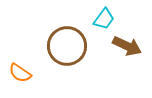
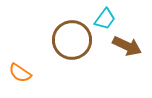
cyan trapezoid: moved 1 px right
brown circle: moved 5 px right, 6 px up
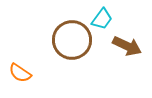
cyan trapezoid: moved 3 px left
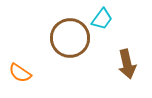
brown circle: moved 2 px left, 2 px up
brown arrow: moved 18 px down; rotated 52 degrees clockwise
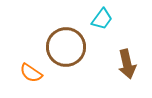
brown circle: moved 4 px left, 9 px down
orange semicircle: moved 11 px right
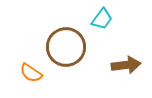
brown arrow: moved 1 px left, 1 px down; rotated 84 degrees counterclockwise
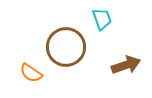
cyan trapezoid: rotated 55 degrees counterclockwise
brown arrow: rotated 12 degrees counterclockwise
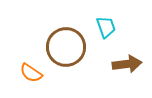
cyan trapezoid: moved 4 px right, 8 px down
brown arrow: moved 1 px right, 1 px up; rotated 12 degrees clockwise
